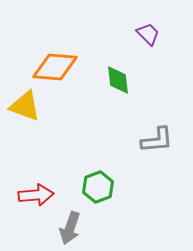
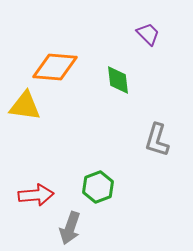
yellow triangle: rotated 12 degrees counterclockwise
gray L-shape: rotated 112 degrees clockwise
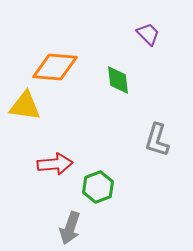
red arrow: moved 19 px right, 31 px up
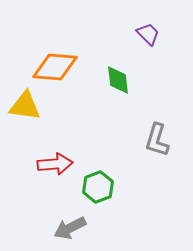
gray arrow: rotated 44 degrees clockwise
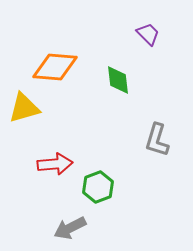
yellow triangle: moved 1 px left, 2 px down; rotated 24 degrees counterclockwise
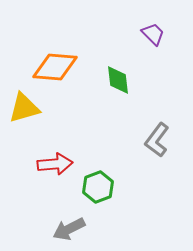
purple trapezoid: moved 5 px right
gray L-shape: rotated 20 degrees clockwise
gray arrow: moved 1 px left, 1 px down
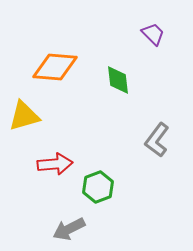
yellow triangle: moved 8 px down
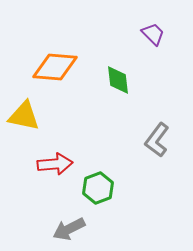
yellow triangle: rotated 28 degrees clockwise
green hexagon: moved 1 px down
